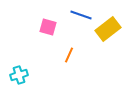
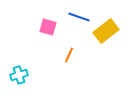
blue line: moved 2 px left, 2 px down
yellow rectangle: moved 2 px left, 2 px down
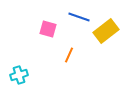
pink square: moved 2 px down
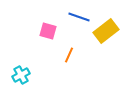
pink square: moved 2 px down
cyan cross: moved 2 px right; rotated 12 degrees counterclockwise
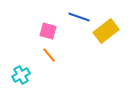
orange line: moved 20 px left; rotated 63 degrees counterclockwise
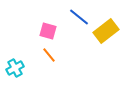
blue line: rotated 20 degrees clockwise
cyan cross: moved 6 px left, 7 px up
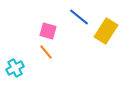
yellow rectangle: rotated 20 degrees counterclockwise
orange line: moved 3 px left, 3 px up
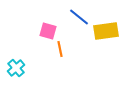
yellow rectangle: rotated 50 degrees clockwise
orange line: moved 14 px right, 3 px up; rotated 28 degrees clockwise
cyan cross: moved 1 px right; rotated 12 degrees counterclockwise
